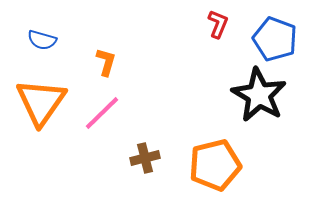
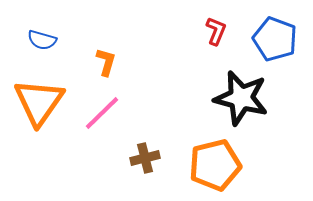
red L-shape: moved 2 px left, 7 px down
black star: moved 18 px left, 3 px down; rotated 16 degrees counterclockwise
orange triangle: moved 2 px left
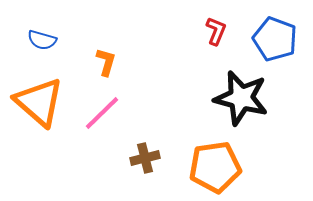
orange triangle: rotated 24 degrees counterclockwise
orange pentagon: moved 2 px down; rotated 6 degrees clockwise
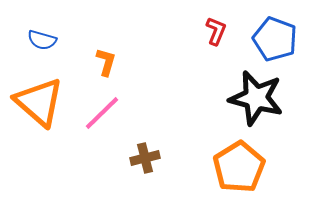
black star: moved 15 px right
orange pentagon: moved 24 px right; rotated 24 degrees counterclockwise
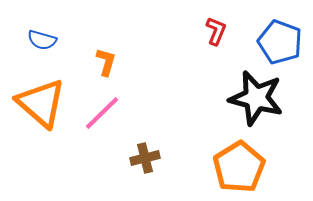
blue pentagon: moved 5 px right, 3 px down
orange triangle: moved 2 px right, 1 px down
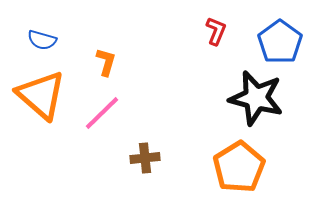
blue pentagon: rotated 15 degrees clockwise
orange triangle: moved 8 px up
brown cross: rotated 8 degrees clockwise
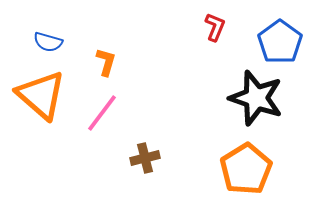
red L-shape: moved 1 px left, 4 px up
blue semicircle: moved 6 px right, 2 px down
black star: rotated 4 degrees clockwise
pink line: rotated 9 degrees counterclockwise
brown cross: rotated 8 degrees counterclockwise
orange pentagon: moved 7 px right, 2 px down
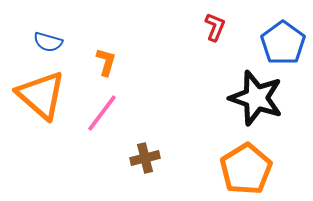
blue pentagon: moved 3 px right, 1 px down
